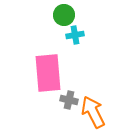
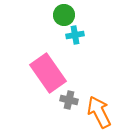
pink rectangle: rotated 30 degrees counterclockwise
orange arrow: moved 6 px right
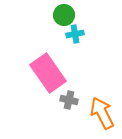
cyan cross: moved 1 px up
orange arrow: moved 3 px right, 1 px down
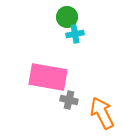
green circle: moved 3 px right, 2 px down
pink rectangle: moved 4 px down; rotated 45 degrees counterclockwise
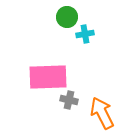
cyan cross: moved 10 px right
pink rectangle: rotated 12 degrees counterclockwise
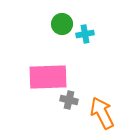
green circle: moved 5 px left, 7 px down
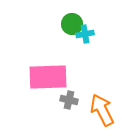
green circle: moved 10 px right
orange arrow: moved 3 px up
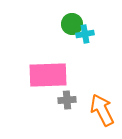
pink rectangle: moved 2 px up
gray cross: moved 2 px left; rotated 18 degrees counterclockwise
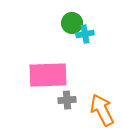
green circle: moved 1 px up
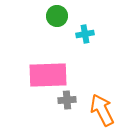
green circle: moved 15 px left, 7 px up
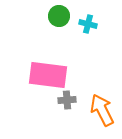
green circle: moved 2 px right
cyan cross: moved 3 px right, 10 px up; rotated 24 degrees clockwise
pink rectangle: rotated 9 degrees clockwise
